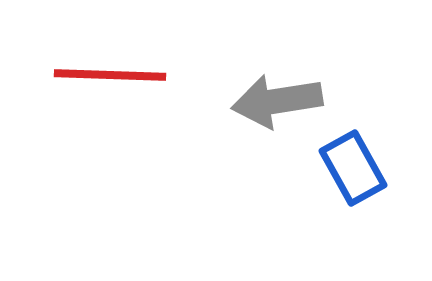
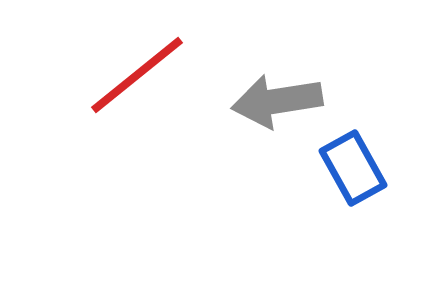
red line: moved 27 px right; rotated 41 degrees counterclockwise
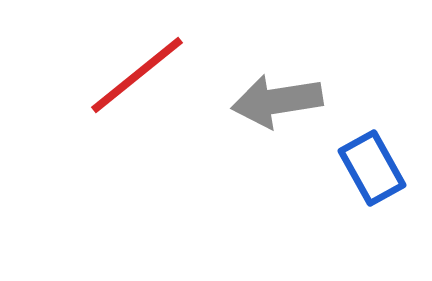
blue rectangle: moved 19 px right
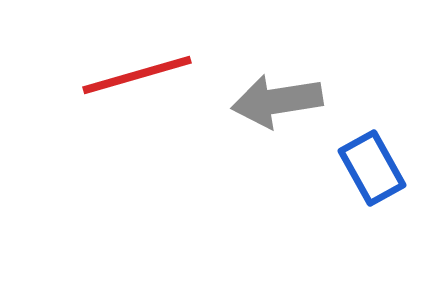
red line: rotated 23 degrees clockwise
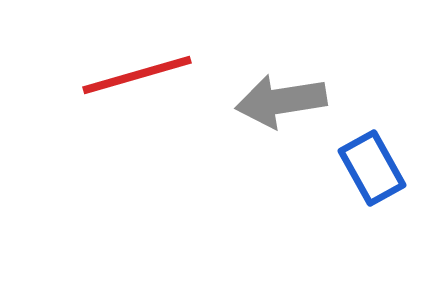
gray arrow: moved 4 px right
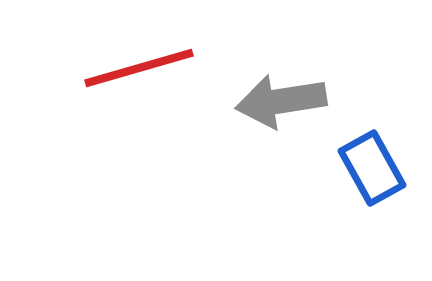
red line: moved 2 px right, 7 px up
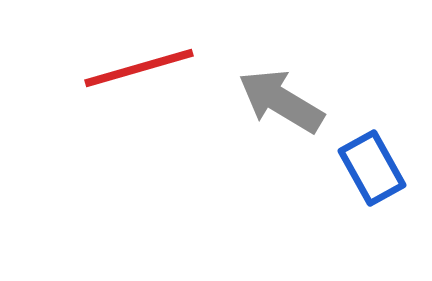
gray arrow: rotated 40 degrees clockwise
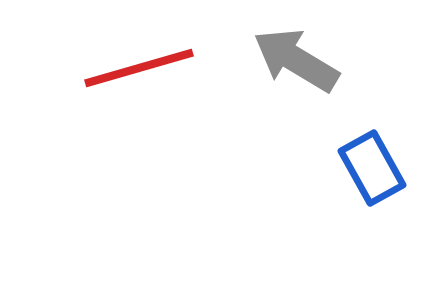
gray arrow: moved 15 px right, 41 px up
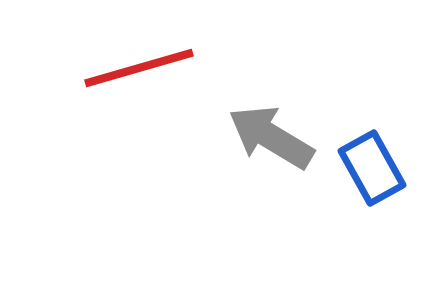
gray arrow: moved 25 px left, 77 px down
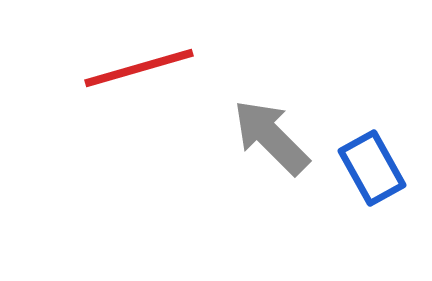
gray arrow: rotated 14 degrees clockwise
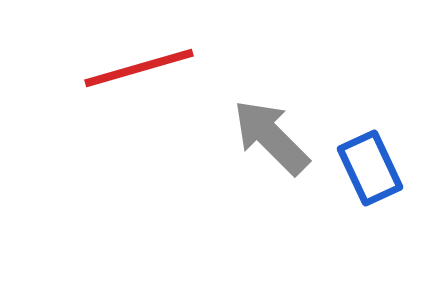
blue rectangle: moved 2 px left; rotated 4 degrees clockwise
